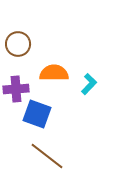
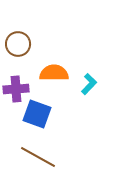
brown line: moved 9 px left, 1 px down; rotated 9 degrees counterclockwise
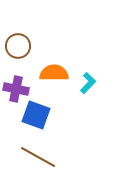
brown circle: moved 2 px down
cyan L-shape: moved 1 px left, 1 px up
purple cross: rotated 15 degrees clockwise
blue square: moved 1 px left, 1 px down
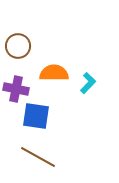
blue square: moved 1 px down; rotated 12 degrees counterclockwise
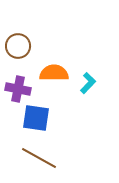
purple cross: moved 2 px right
blue square: moved 2 px down
brown line: moved 1 px right, 1 px down
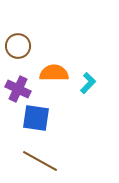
purple cross: rotated 15 degrees clockwise
brown line: moved 1 px right, 3 px down
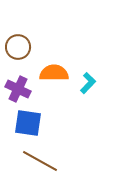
brown circle: moved 1 px down
blue square: moved 8 px left, 5 px down
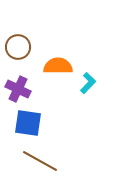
orange semicircle: moved 4 px right, 7 px up
